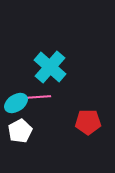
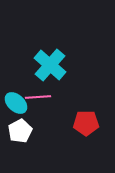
cyan cross: moved 2 px up
cyan ellipse: rotated 75 degrees clockwise
red pentagon: moved 2 px left, 1 px down
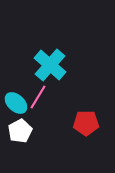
pink line: rotated 55 degrees counterclockwise
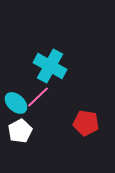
cyan cross: moved 1 px down; rotated 12 degrees counterclockwise
pink line: rotated 15 degrees clockwise
red pentagon: rotated 10 degrees clockwise
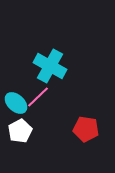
red pentagon: moved 6 px down
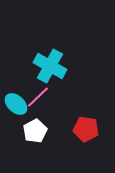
cyan ellipse: moved 1 px down
white pentagon: moved 15 px right
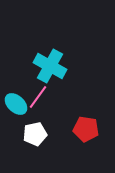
pink line: rotated 10 degrees counterclockwise
white pentagon: moved 3 px down; rotated 15 degrees clockwise
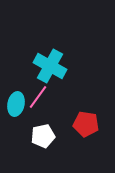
cyan ellipse: rotated 60 degrees clockwise
red pentagon: moved 5 px up
white pentagon: moved 8 px right, 2 px down
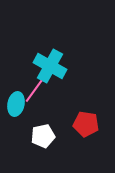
pink line: moved 4 px left, 6 px up
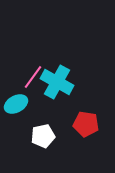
cyan cross: moved 7 px right, 16 px down
pink line: moved 1 px left, 14 px up
cyan ellipse: rotated 50 degrees clockwise
